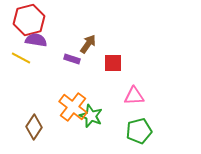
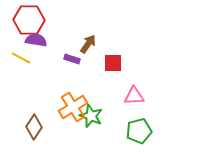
red hexagon: rotated 16 degrees clockwise
orange cross: rotated 20 degrees clockwise
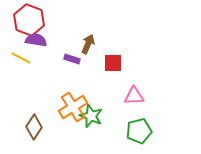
red hexagon: rotated 20 degrees clockwise
brown arrow: rotated 12 degrees counterclockwise
